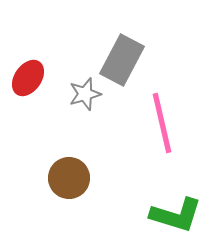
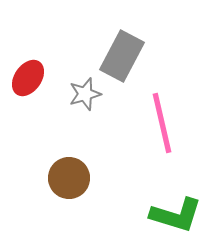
gray rectangle: moved 4 px up
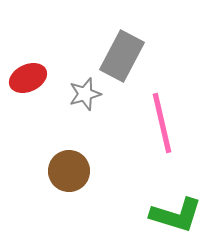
red ellipse: rotated 30 degrees clockwise
brown circle: moved 7 px up
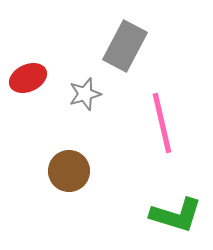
gray rectangle: moved 3 px right, 10 px up
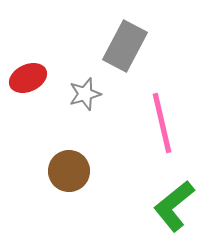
green L-shape: moved 2 px left, 9 px up; rotated 124 degrees clockwise
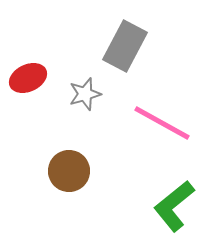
pink line: rotated 48 degrees counterclockwise
